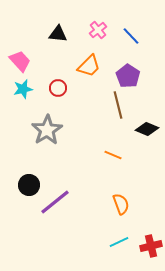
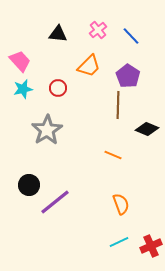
brown line: rotated 16 degrees clockwise
red cross: rotated 10 degrees counterclockwise
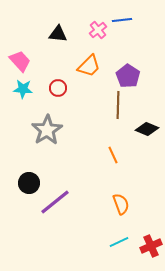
blue line: moved 9 px left, 16 px up; rotated 54 degrees counterclockwise
cyan star: rotated 18 degrees clockwise
orange line: rotated 42 degrees clockwise
black circle: moved 2 px up
